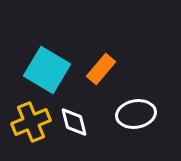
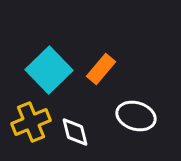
cyan square: moved 2 px right; rotated 15 degrees clockwise
white ellipse: moved 2 px down; rotated 27 degrees clockwise
white diamond: moved 1 px right, 10 px down
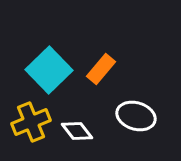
white diamond: moved 2 px right, 1 px up; rotated 24 degrees counterclockwise
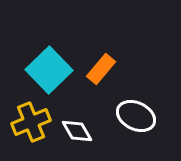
white ellipse: rotated 9 degrees clockwise
white diamond: rotated 8 degrees clockwise
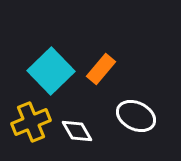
cyan square: moved 2 px right, 1 px down
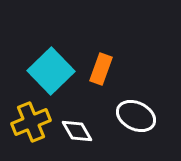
orange rectangle: rotated 20 degrees counterclockwise
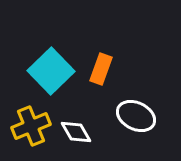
yellow cross: moved 4 px down
white diamond: moved 1 px left, 1 px down
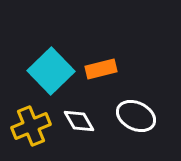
orange rectangle: rotated 56 degrees clockwise
white diamond: moved 3 px right, 11 px up
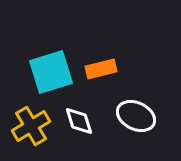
cyan square: moved 1 px down; rotated 27 degrees clockwise
white diamond: rotated 12 degrees clockwise
yellow cross: rotated 9 degrees counterclockwise
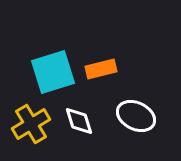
cyan square: moved 2 px right
yellow cross: moved 2 px up
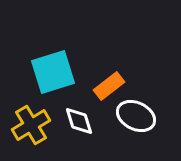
orange rectangle: moved 8 px right, 17 px down; rotated 24 degrees counterclockwise
yellow cross: moved 1 px down
